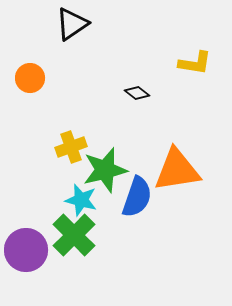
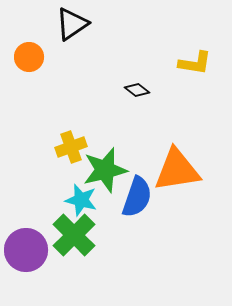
orange circle: moved 1 px left, 21 px up
black diamond: moved 3 px up
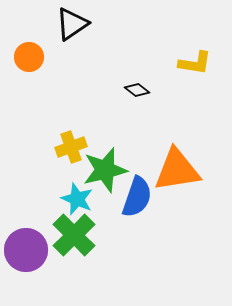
cyan star: moved 4 px left, 1 px up; rotated 8 degrees clockwise
